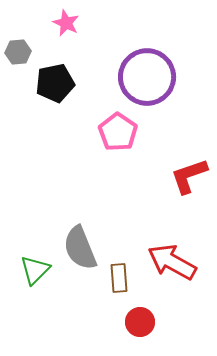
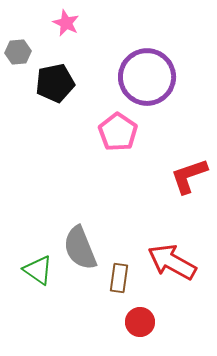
green triangle: moved 3 px right; rotated 40 degrees counterclockwise
brown rectangle: rotated 12 degrees clockwise
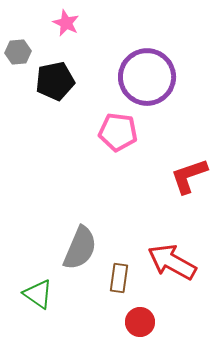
black pentagon: moved 2 px up
pink pentagon: rotated 27 degrees counterclockwise
gray semicircle: rotated 135 degrees counterclockwise
green triangle: moved 24 px down
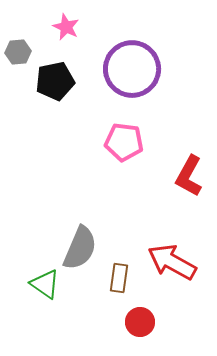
pink star: moved 4 px down
purple circle: moved 15 px left, 8 px up
pink pentagon: moved 6 px right, 10 px down
red L-shape: rotated 42 degrees counterclockwise
green triangle: moved 7 px right, 10 px up
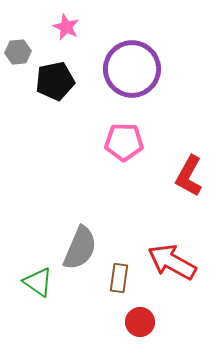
pink pentagon: rotated 6 degrees counterclockwise
green triangle: moved 7 px left, 2 px up
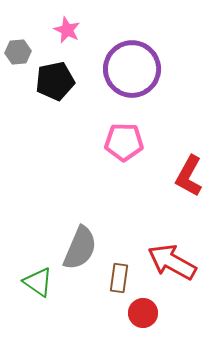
pink star: moved 1 px right, 3 px down
red circle: moved 3 px right, 9 px up
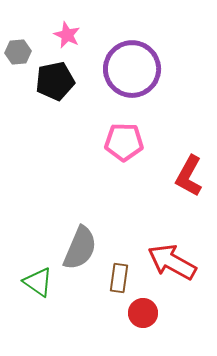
pink star: moved 5 px down
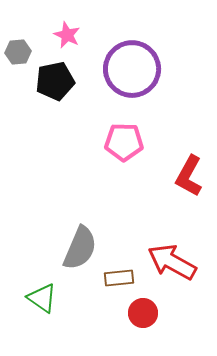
brown rectangle: rotated 76 degrees clockwise
green triangle: moved 4 px right, 16 px down
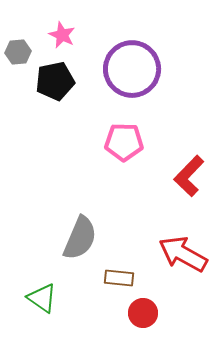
pink star: moved 5 px left
red L-shape: rotated 15 degrees clockwise
gray semicircle: moved 10 px up
red arrow: moved 11 px right, 8 px up
brown rectangle: rotated 12 degrees clockwise
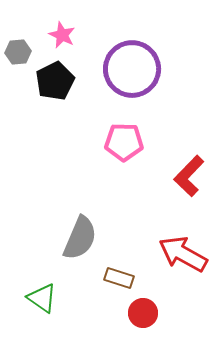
black pentagon: rotated 15 degrees counterclockwise
brown rectangle: rotated 12 degrees clockwise
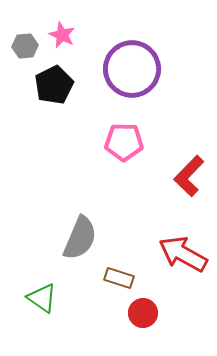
gray hexagon: moved 7 px right, 6 px up
black pentagon: moved 1 px left, 4 px down
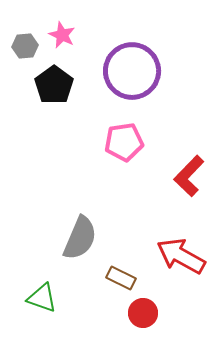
purple circle: moved 2 px down
black pentagon: rotated 9 degrees counterclockwise
pink pentagon: rotated 9 degrees counterclockwise
red arrow: moved 2 px left, 2 px down
brown rectangle: moved 2 px right; rotated 8 degrees clockwise
green triangle: rotated 16 degrees counterclockwise
